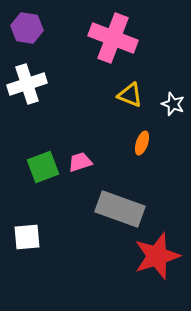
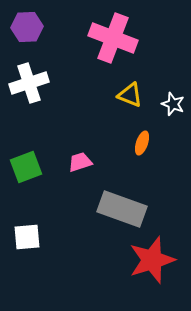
purple hexagon: moved 1 px up; rotated 12 degrees counterclockwise
white cross: moved 2 px right, 1 px up
green square: moved 17 px left
gray rectangle: moved 2 px right
red star: moved 5 px left, 4 px down
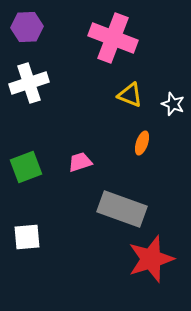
red star: moved 1 px left, 1 px up
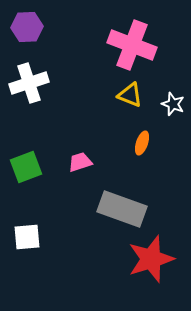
pink cross: moved 19 px right, 7 px down
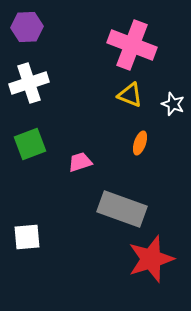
orange ellipse: moved 2 px left
green square: moved 4 px right, 23 px up
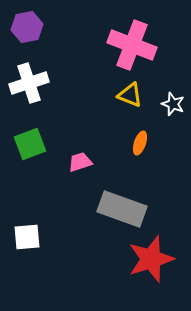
purple hexagon: rotated 8 degrees counterclockwise
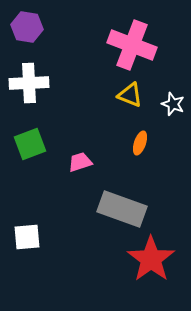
purple hexagon: rotated 20 degrees clockwise
white cross: rotated 15 degrees clockwise
red star: rotated 18 degrees counterclockwise
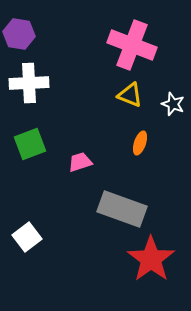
purple hexagon: moved 8 px left, 7 px down
white square: rotated 32 degrees counterclockwise
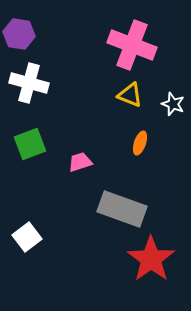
white cross: rotated 18 degrees clockwise
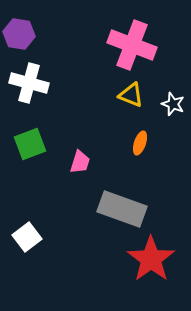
yellow triangle: moved 1 px right
pink trapezoid: rotated 125 degrees clockwise
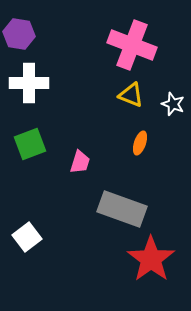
white cross: rotated 15 degrees counterclockwise
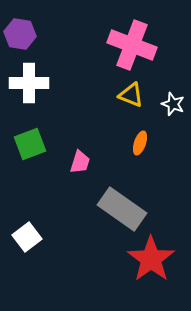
purple hexagon: moved 1 px right
gray rectangle: rotated 15 degrees clockwise
